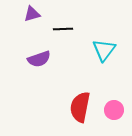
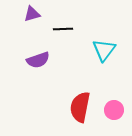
purple semicircle: moved 1 px left, 1 px down
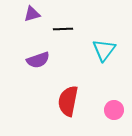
red semicircle: moved 12 px left, 6 px up
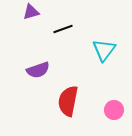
purple triangle: moved 1 px left, 2 px up
black line: rotated 18 degrees counterclockwise
purple semicircle: moved 10 px down
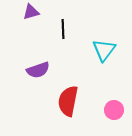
black line: rotated 72 degrees counterclockwise
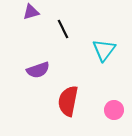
black line: rotated 24 degrees counterclockwise
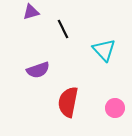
cyan triangle: rotated 20 degrees counterclockwise
red semicircle: moved 1 px down
pink circle: moved 1 px right, 2 px up
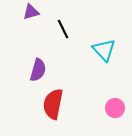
purple semicircle: rotated 55 degrees counterclockwise
red semicircle: moved 15 px left, 2 px down
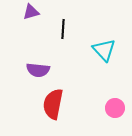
black line: rotated 30 degrees clockwise
purple semicircle: rotated 80 degrees clockwise
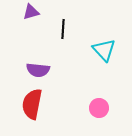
red semicircle: moved 21 px left
pink circle: moved 16 px left
